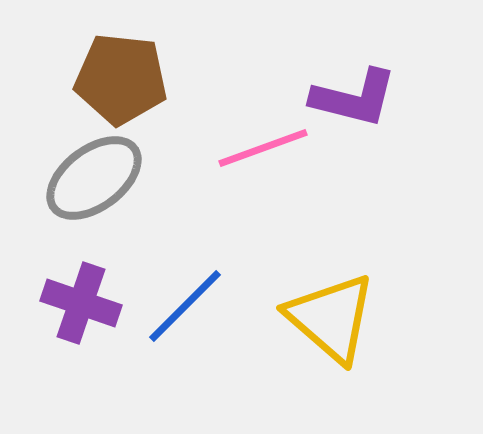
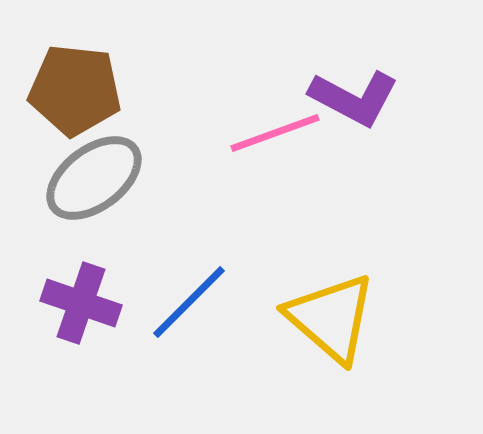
brown pentagon: moved 46 px left, 11 px down
purple L-shape: rotated 14 degrees clockwise
pink line: moved 12 px right, 15 px up
blue line: moved 4 px right, 4 px up
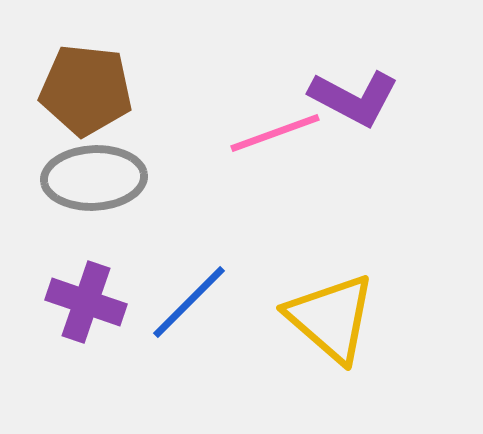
brown pentagon: moved 11 px right
gray ellipse: rotated 34 degrees clockwise
purple cross: moved 5 px right, 1 px up
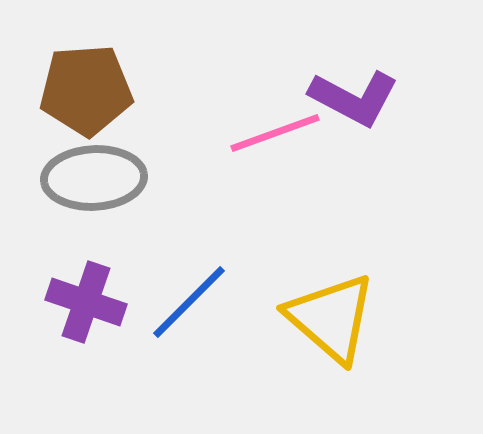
brown pentagon: rotated 10 degrees counterclockwise
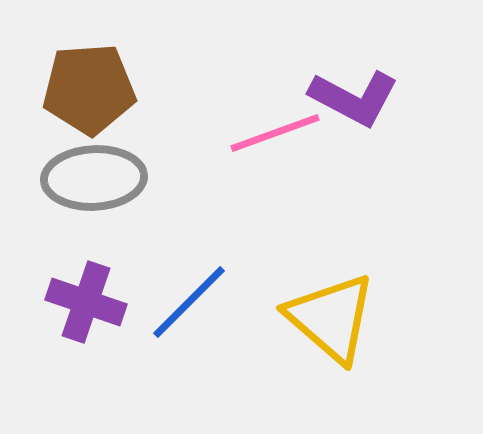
brown pentagon: moved 3 px right, 1 px up
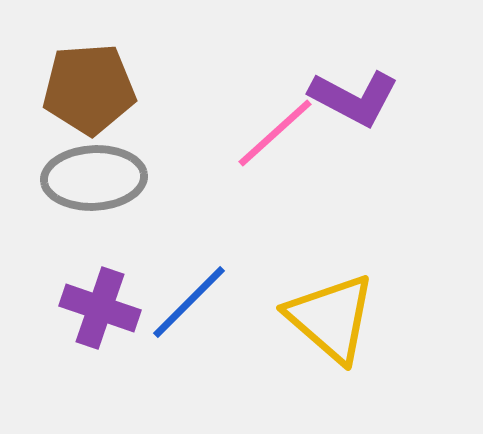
pink line: rotated 22 degrees counterclockwise
purple cross: moved 14 px right, 6 px down
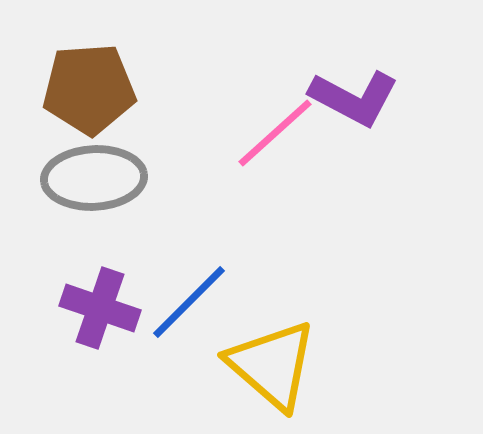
yellow triangle: moved 59 px left, 47 px down
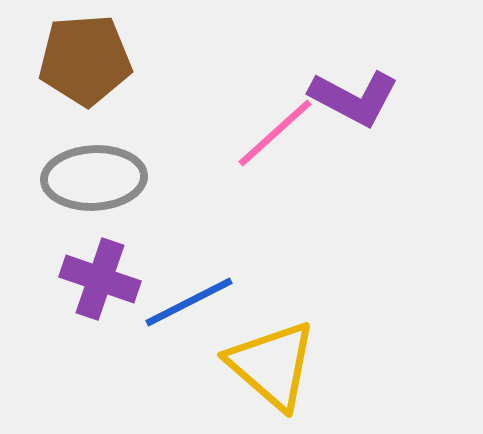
brown pentagon: moved 4 px left, 29 px up
blue line: rotated 18 degrees clockwise
purple cross: moved 29 px up
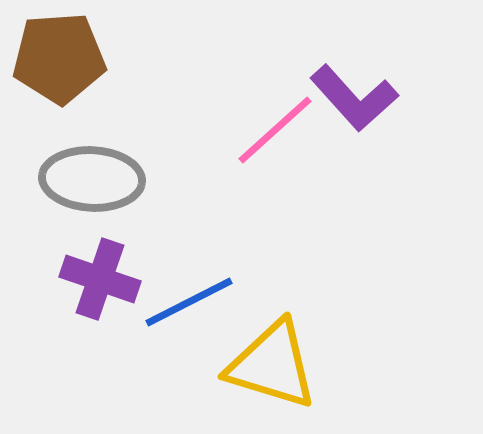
brown pentagon: moved 26 px left, 2 px up
purple L-shape: rotated 20 degrees clockwise
pink line: moved 3 px up
gray ellipse: moved 2 px left, 1 px down; rotated 6 degrees clockwise
yellow triangle: rotated 24 degrees counterclockwise
